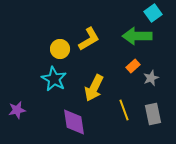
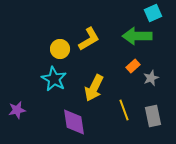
cyan square: rotated 12 degrees clockwise
gray rectangle: moved 2 px down
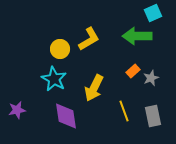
orange rectangle: moved 5 px down
yellow line: moved 1 px down
purple diamond: moved 8 px left, 6 px up
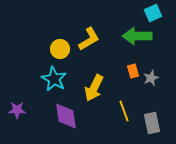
orange rectangle: rotated 64 degrees counterclockwise
purple star: rotated 12 degrees clockwise
gray rectangle: moved 1 px left, 7 px down
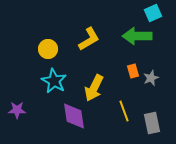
yellow circle: moved 12 px left
cyan star: moved 2 px down
purple diamond: moved 8 px right
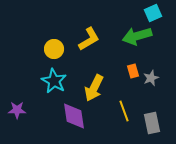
green arrow: rotated 16 degrees counterclockwise
yellow circle: moved 6 px right
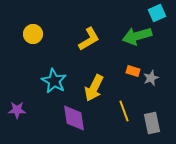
cyan square: moved 4 px right
yellow circle: moved 21 px left, 15 px up
orange rectangle: rotated 56 degrees counterclockwise
purple diamond: moved 2 px down
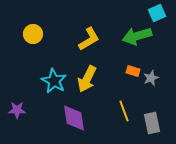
yellow arrow: moved 7 px left, 9 px up
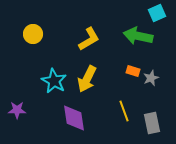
green arrow: moved 1 px right; rotated 28 degrees clockwise
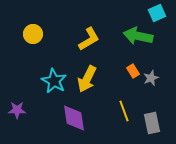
orange rectangle: rotated 40 degrees clockwise
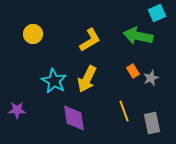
yellow L-shape: moved 1 px right, 1 px down
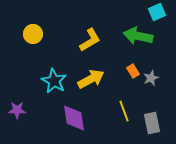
cyan square: moved 1 px up
yellow arrow: moved 4 px right; rotated 144 degrees counterclockwise
